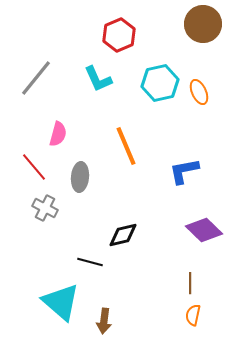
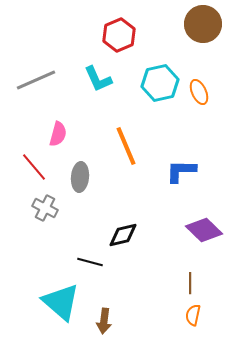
gray line: moved 2 px down; rotated 27 degrees clockwise
blue L-shape: moved 3 px left; rotated 12 degrees clockwise
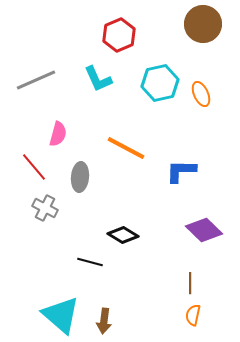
orange ellipse: moved 2 px right, 2 px down
orange line: moved 2 px down; rotated 39 degrees counterclockwise
black diamond: rotated 44 degrees clockwise
cyan triangle: moved 13 px down
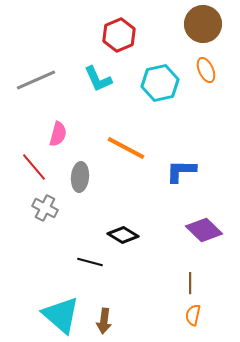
orange ellipse: moved 5 px right, 24 px up
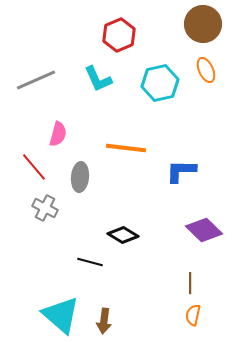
orange line: rotated 21 degrees counterclockwise
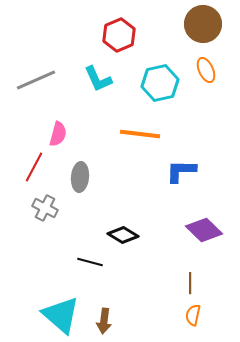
orange line: moved 14 px right, 14 px up
red line: rotated 68 degrees clockwise
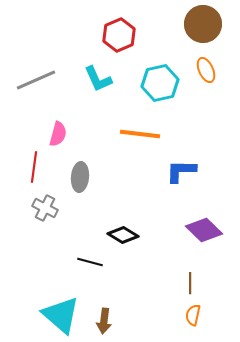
red line: rotated 20 degrees counterclockwise
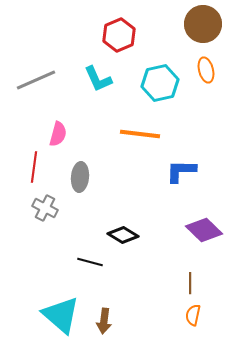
orange ellipse: rotated 10 degrees clockwise
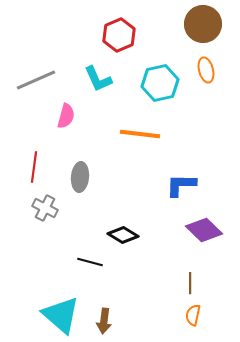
pink semicircle: moved 8 px right, 18 px up
blue L-shape: moved 14 px down
